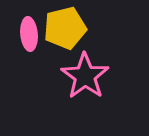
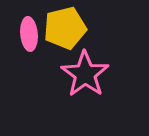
pink star: moved 2 px up
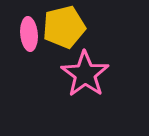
yellow pentagon: moved 1 px left, 1 px up
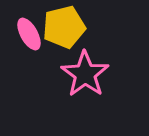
pink ellipse: rotated 24 degrees counterclockwise
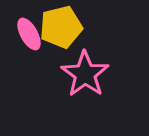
yellow pentagon: moved 3 px left
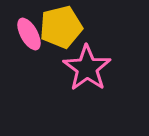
pink star: moved 2 px right, 6 px up
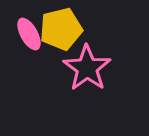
yellow pentagon: moved 2 px down
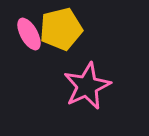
pink star: moved 18 px down; rotated 12 degrees clockwise
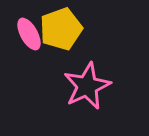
yellow pentagon: rotated 6 degrees counterclockwise
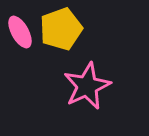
pink ellipse: moved 9 px left, 2 px up
